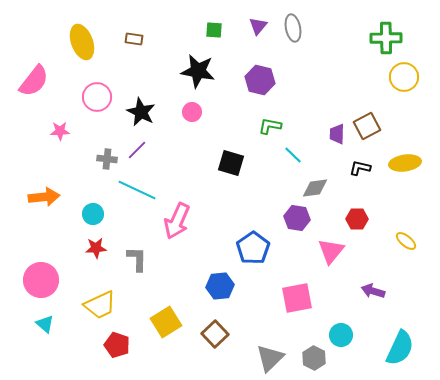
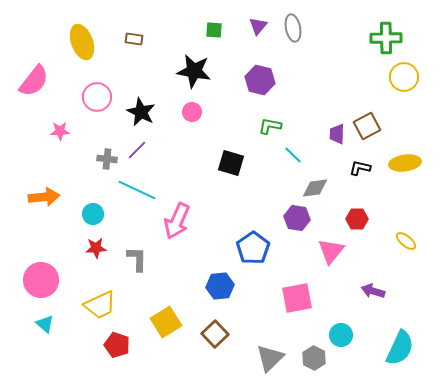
black star at (198, 71): moved 4 px left
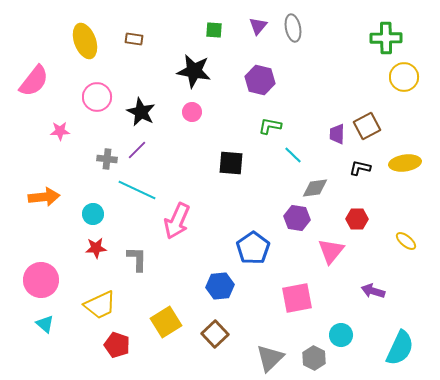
yellow ellipse at (82, 42): moved 3 px right, 1 px up
black square at (231, 163): rotated 12 degrees counterclockwise
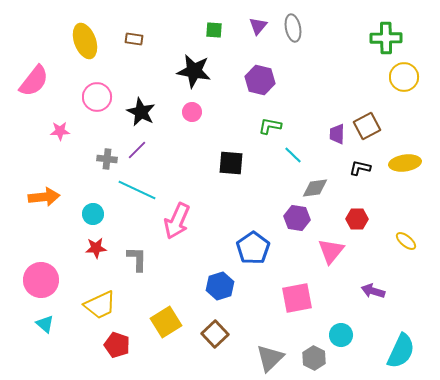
blue hexagon at (220, 286): rotated 12 degrees counterclockwise
cyan semicircle at (400, 348): moved 1 px right, 3 px down
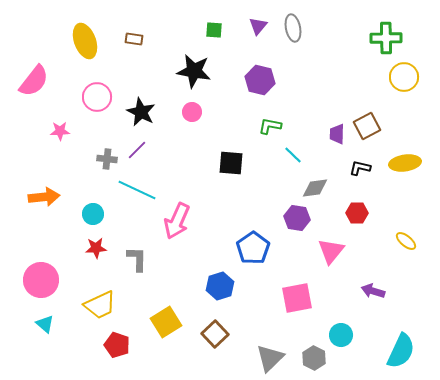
red hexagon at (357, 219): moved 6 px up
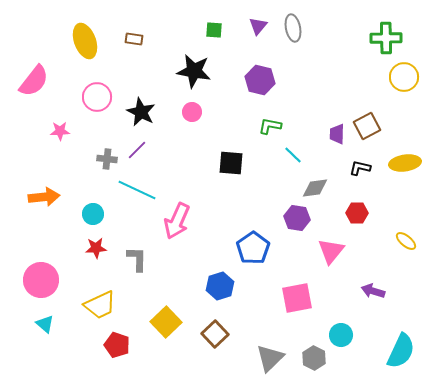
yellow square at (166, 322): rotated 12 degrees counterclockwise
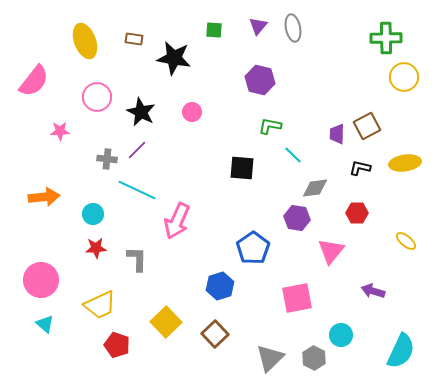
black star at (194, 71): moved 20 px left, 13 px up
black square at (231, 163): moved 11 px right, 5 px down
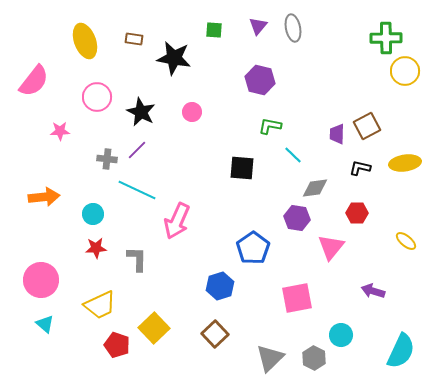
yellow circle at (404, 77): moved 1 px right, 6 px up
pink triangle at (331, 251): moved 4 px up
yellow square at (166, 322): moved 12 px left, 6 px down
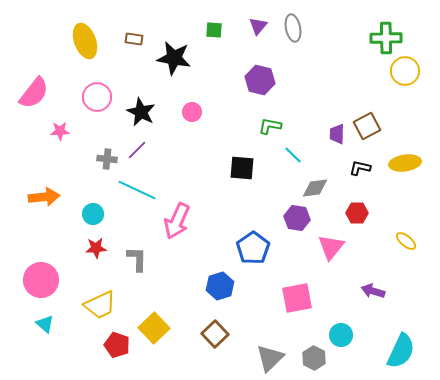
pink semicircle at (34, 81): moved 12 px down
